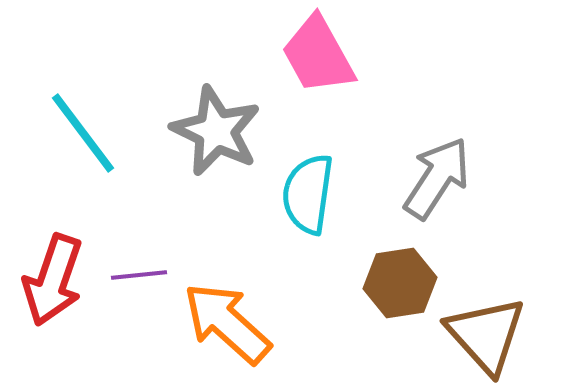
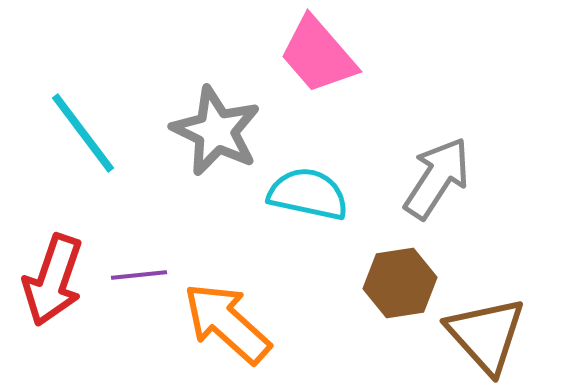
pink trapezoid: rotated 12 degrees counterclockwise
cyan semicircle: rotated 94 degrees clockwise
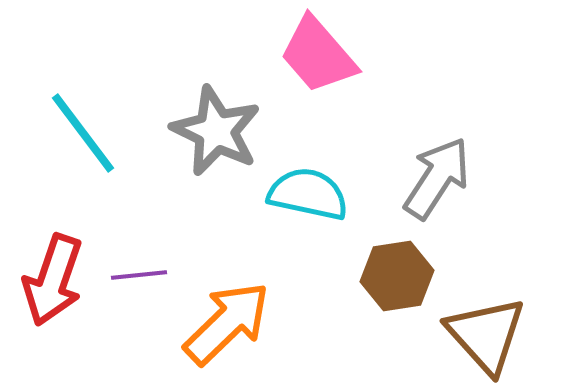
brown hexagon: moved 3 px left, 7 px up
orange arrow: rotated 94 degrees clockwise
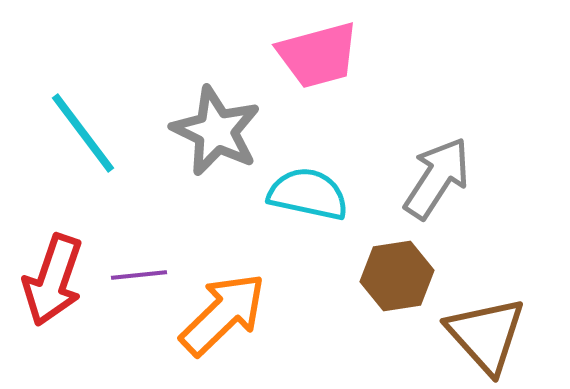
pink trapezoid: rotated 64 degrees counterclockwise
orange arrow: moved 4 px left, 9 px up
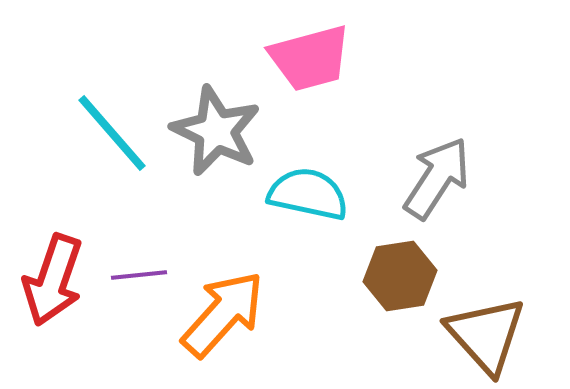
pink trapezoid: moved 8 px left, 3 px down
cyan line: moved 29 px right; rotated 4 degrees counterclockwise
brown hexagon: moved 3 px right
orange arrow: rotated 4 degrees counterclockwise
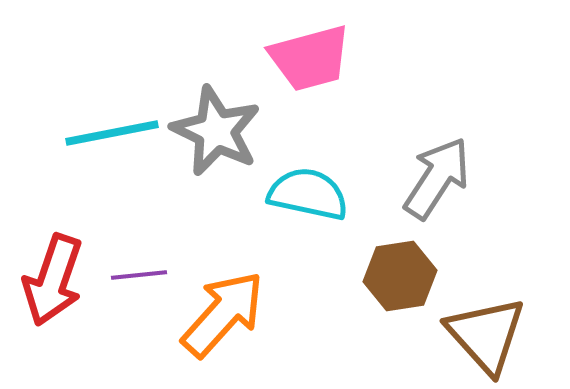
cyan line: rotated 60 degrees counterclockwise
